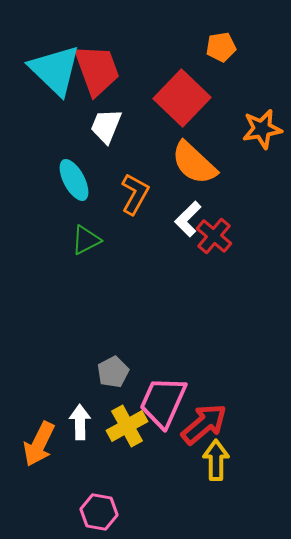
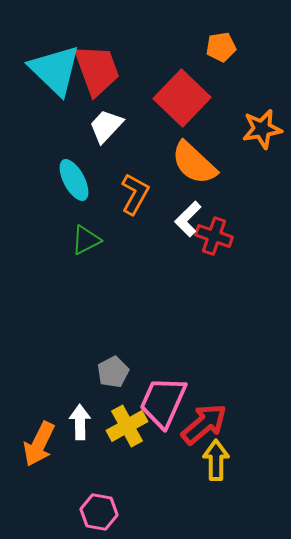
white trapezoid: rotated 21 degrees clockwise
red cross: rotated 21 degrees counterclockwise
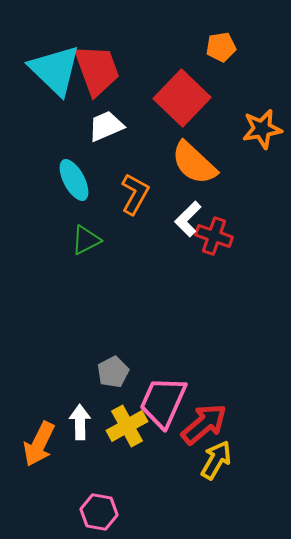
white trapezoid: rotated 24 degrees clockwise
yellow arrow: rotated 30 degrees clockwise
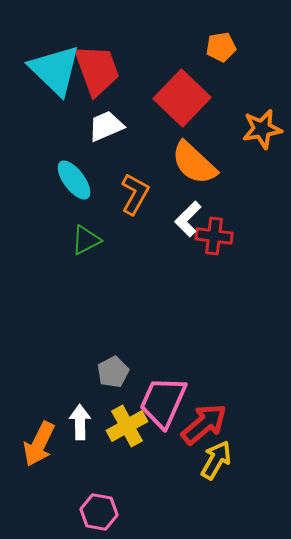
cyan ellipse: rotated 9 degrees counterclockwise
red cross: rotated 12 degrees counterclockwise
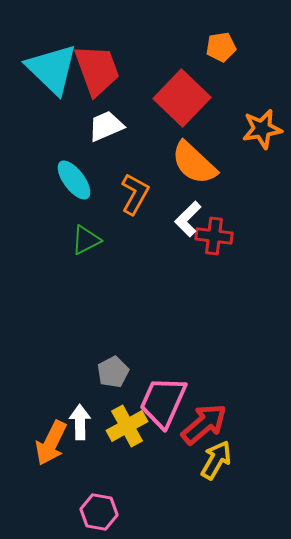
cyan triangle: moved 3 px left, 1 px up
orange arrow: moved 12 px right, 1 px up
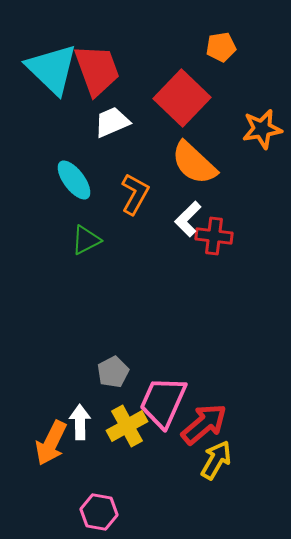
white trapezoid: moved 6 px right, 4 px up
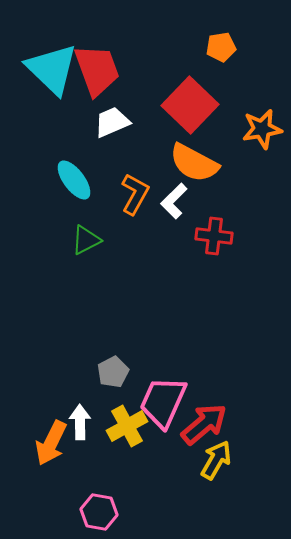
red square: moved 8 px right, 7 px down
orange semicircle: rotated 15 degrees counterclockwise
white L-shape: moved 14 px left, 18 px up
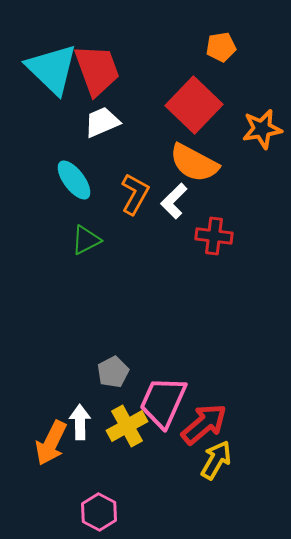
red square: moved 4 px right
white trapezoid: moved 10 px left
pink hexagon: rotated 18 degrees clockwise
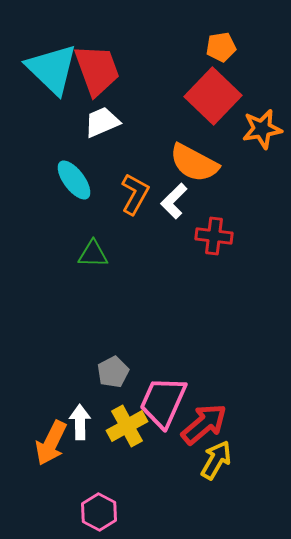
red square: moved 19 px right, 9 px up
green triangle: moved 7 px right, 14 px down; rotated 28 degrees clockwise
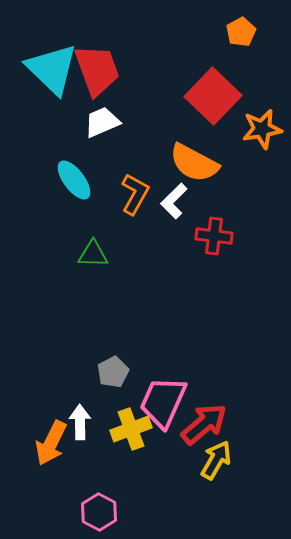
orange pentagon: moved 20 px right, 15 px up; rotated 20 degrees counterclockwise
yellow cross: moved 4 px right, 3 px down; rotated 9 degrees clockwise
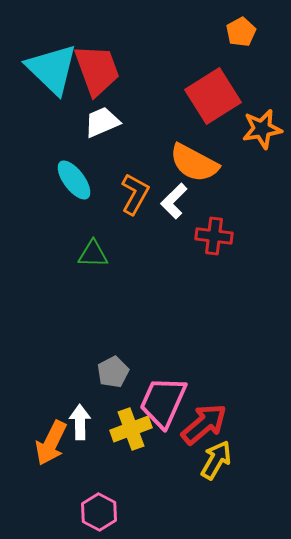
red square: rotated 14 degrees clockwise
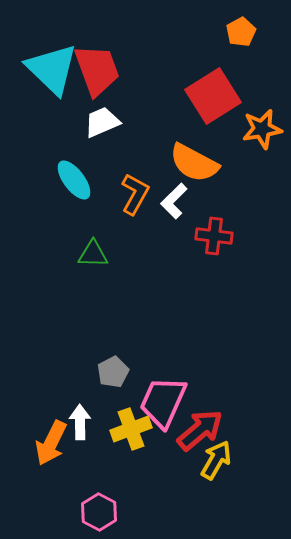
red arrow: moved 4 px left, 6 px down
